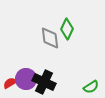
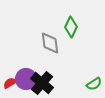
green diamond: moved 4 px right, 2 px up
gray diamond: moved 5 px down
black cross: moved 2 px left, 1 px down; rotated 15 degrees clockwise
green semicircle: moved 3 px right, 3 px up
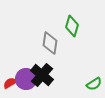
green diamond: moved 1 px right, 1 px up; rotated 10 degrees counterclockwise
gray diamond: rotated 15 degrees clockwise
black cross: moved 8 px up
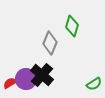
gray diamond: rotated 15 degrees clockwise
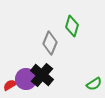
red semicircle: moved 2 px down
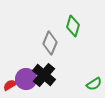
green diamond: moved 1 px right
black cross: moved 2 px right
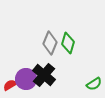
green diamond: moved 5 px left, 17 px down
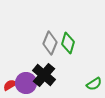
purple circle: moved 4 px down
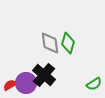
gray diamond: rotated 30 degrees counterclockwise
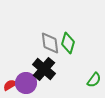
black cross: moved 6 px up
green semicircle: moved 4 px up; rotated 21 degrees counterclockwise
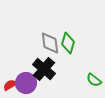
green semicircle: rotated 91 degrees clockwise
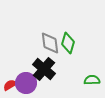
green semicircle: moved 2 px left; rotated 140 degrees clockwise
